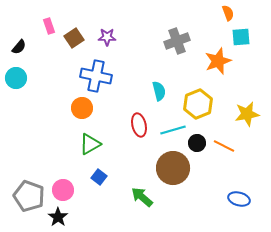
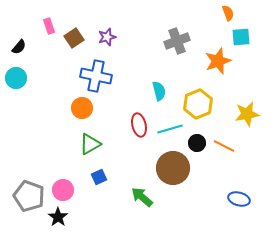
purple star: rotated 18 degrees counterclockwise
cyan line: moved 3 px left, 1 px up
blue square: rotated 28 degrees clockwise
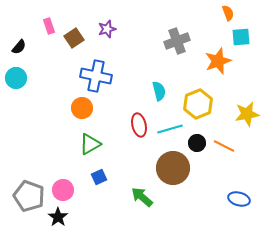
purple star: moved 8 px up
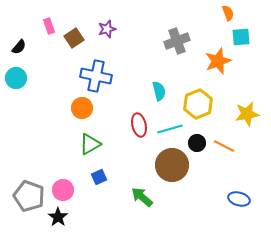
brown circle: moved 1 px left, 3 px up
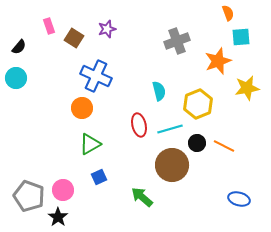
brown square: rotated 24 degrees counterclockwise
blue cross: rotated 12 degrees clockwise
yellow star: moved 26 px up
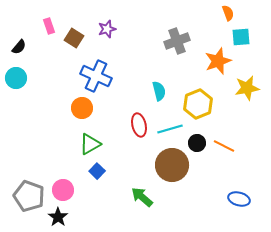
blue square: moved 2 px left, 6 px up; rotated 21 degrees counterclockwise
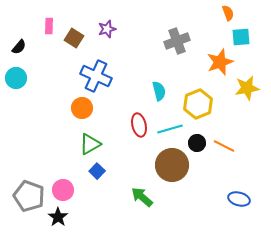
pink rectangle: rotated 21 degrees clockwise
orange star: moved 2 px right, 1 px down
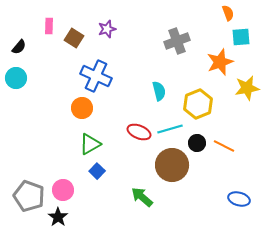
red ellipse: moved 7 px down; rotated 55 degrees counterclockwise
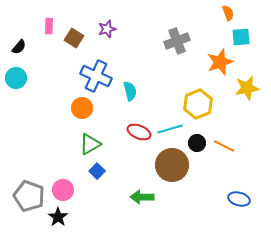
cyan semicircle: moved 29 px left
green arrow: rotated 40 degrees counterclockwise
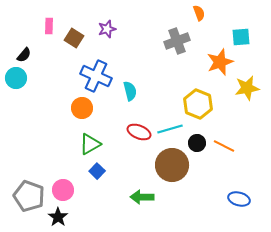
orange semicircle: moved 29 px left
black semicircle: moved 5 px right, 8 px down
yellow hexagon: rotated 16 degrees counterclockwise
